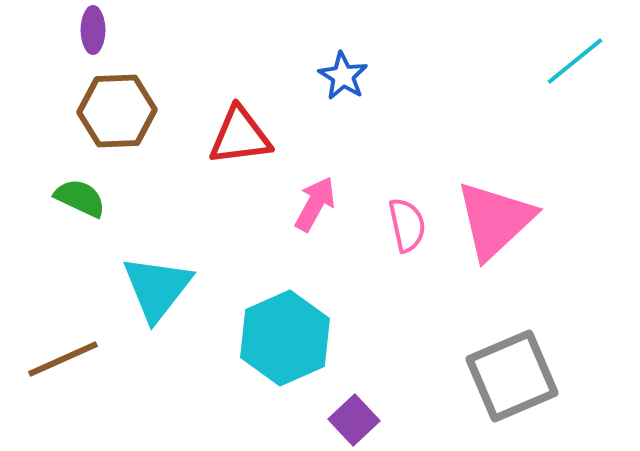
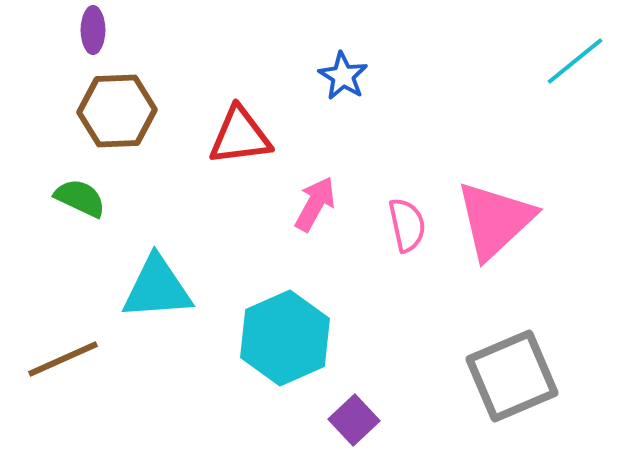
cyan triangle: rotated 48 degrees clockwise
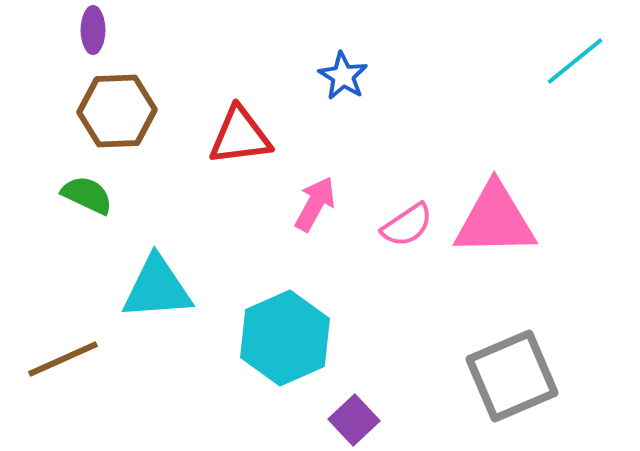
green semicircle: moved 7 px right, 3 px up
pink triangle: rotated 42 degrees clockwise
pink semicircle: rotated 68 degrees clockwise
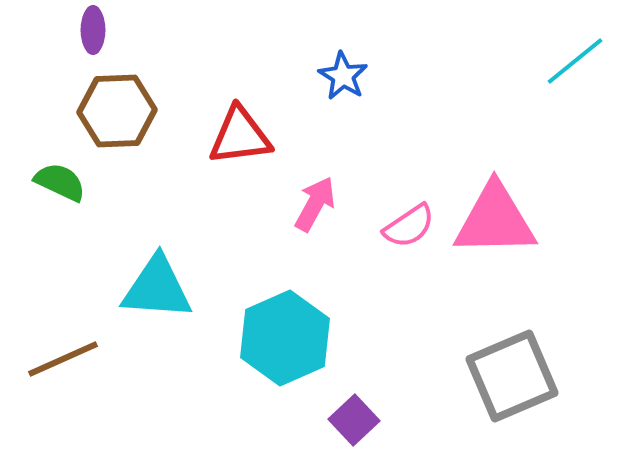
green semicircle: moved 27 px left, 13 px up
pink semicircle: moved 2 px right, 1 px down
cyan triangle: rotated 8 degrees clockwise
